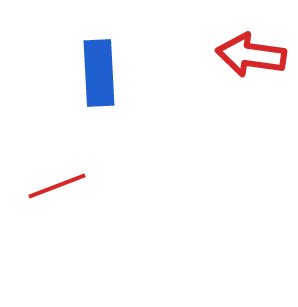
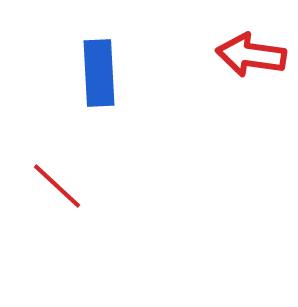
red line: rotated 64 degrees clockwise
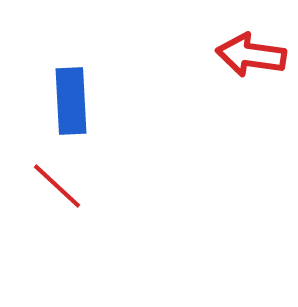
blue rectangle: moved 28 px left, 28 px down
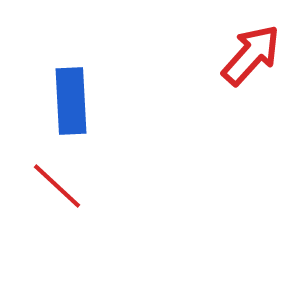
red arrow: rotated 124 degrees clockwise
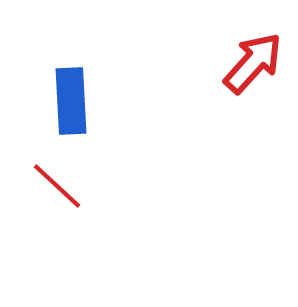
red arrow: moved 2 px right, 8 px down
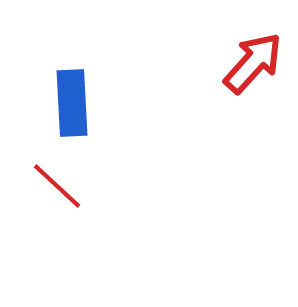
blue rectangle: moved 1 px right, 2 px down
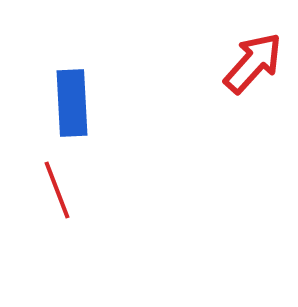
red line: moved 4 px down; rotated 26 degrees clockwise
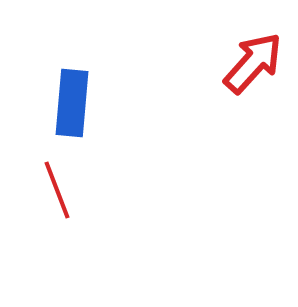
blue rectangle: rotated 8 degrees clockwise
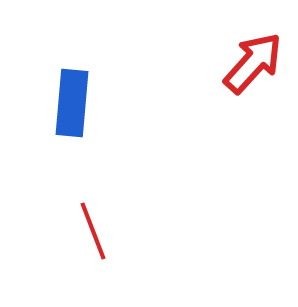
red line: moved 36 px right, 41 px down
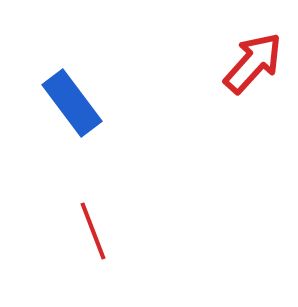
blue rectangle: rotated 42 degrees counterclockwise
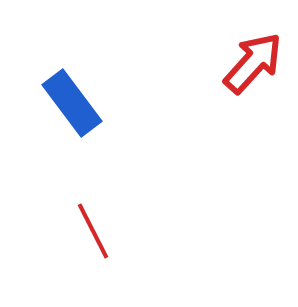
red line: rotated 6 degrees counterclockwise
